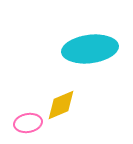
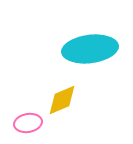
yellow diamond: moved 1 px right, 5 px up
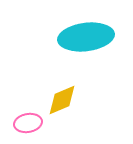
cyan ellipse: moved 4 px left, 12 px up
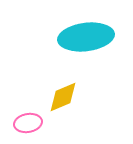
yellow diamond: moved 1 px right, 3 px up
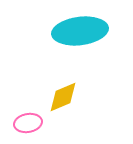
cyan ellipse: moved 6 px left, 6 px up
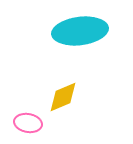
pink ellipse: rotated 20 degrees clockwise
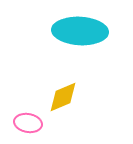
cyan ellipse: rotated 10 degrees clockwise
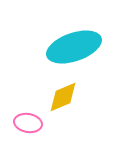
cyan ellipse: moved 6 px left, 16 px down; rotated 22 degrees counterclockwise
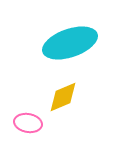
cyan ellipse: moved 4 px left, 4 px up
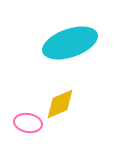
yellow diamond: moved 3 px left, 7 px down
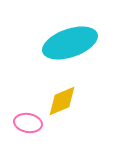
yellow diamond: moved 2 px right, 3 px up
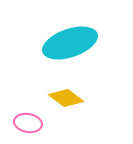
yellow diamond: moved 4 px right, 3 px up; rotated 60 degrees clockwise
